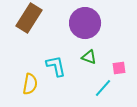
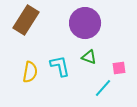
brown rectangle: moved 3 px left, 2 px down
cyan L-shape: moved 4 px right
yellow semicircle: moved 12 px up
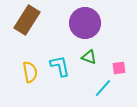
brown rectangle: moved 1 px right
yellow semicircle: rotated 20 degrees counterclockwise
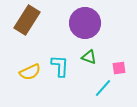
cyan L-shape: rotated 15 degrees clockwise
yellow semicircle: rotated 75 degrees clockwise
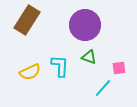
purple circle: moved 2 px down
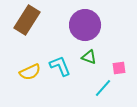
cyan L-shape: rotated 25 degrees counterclockwise
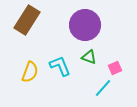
pink square: moved 4 px left; rotated 16 degrees counterclockwise
yellow semicircle: rotated 45 degrees counterclockwise
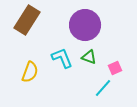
cyan L-shape: moved 2 px right, 8 px up
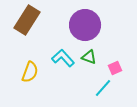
cyan L-shape: moved 1 px right; rotated 20 degrees counterclockwise
